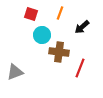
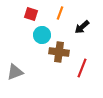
red line: moved 2 px right
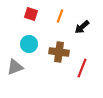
orange line: moved 3 px down
cyan circle: moved 13 px left, 9 px down
gray triangle: moved 5 px up
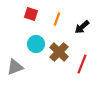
orange line: moved 3 px left, 3 px down
cyan circle: moved 7 px right
brown cross: rotated 36 degrees clockwise
red line: moved 4 px up
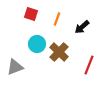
cyan circle: moved 1 px right
red line: moved 7 px right, 1 px down
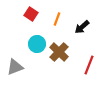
red square: rotated 16 degrees clockwise
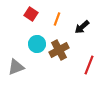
brown cross: moved 2 px up; rotated 18 degrees clockwise
gray triangle: moved 1 px right
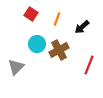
gray triangle: rotated 24 degrees counterclockwise
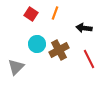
orange line: moved 2 px left, 6 px up
black arrow: moved 2 px right, 1 px down; rotated 49 degrees clockwise
red line: moved 6 px up; rotated 48 degrees counterclockwise
